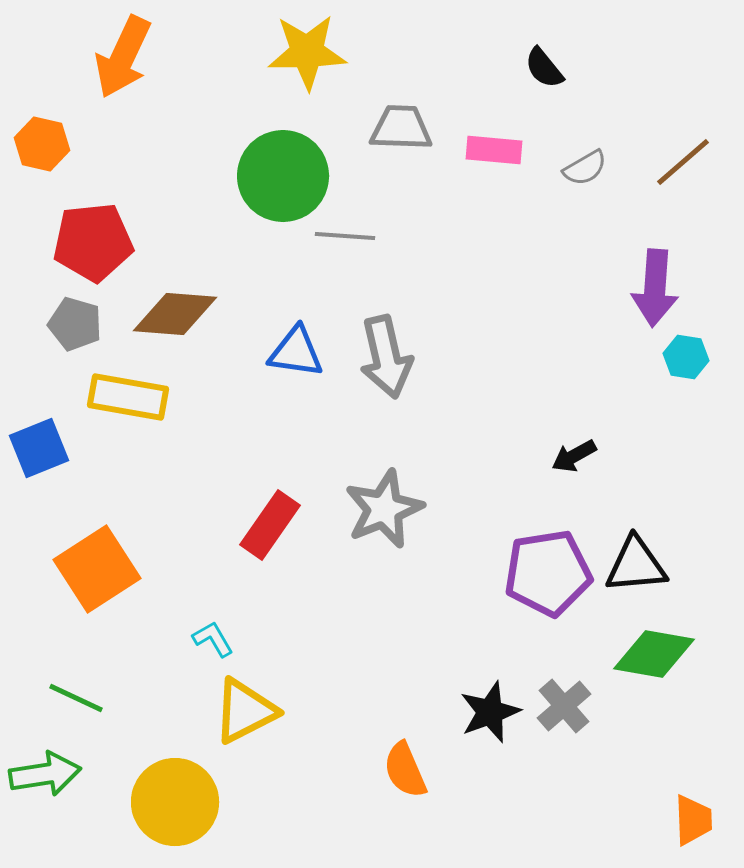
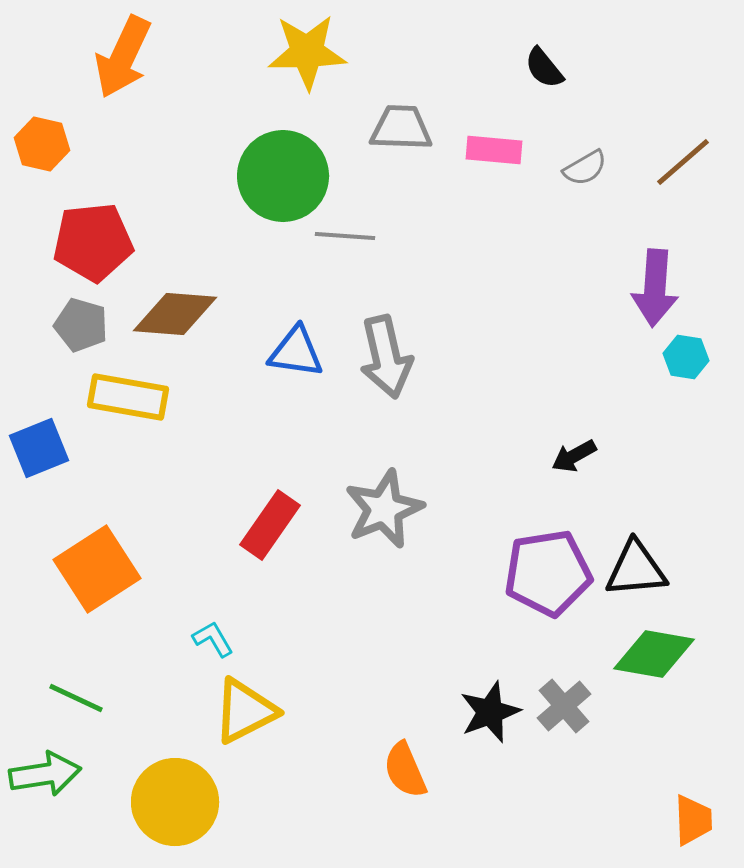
gray pentagon: moved 6 px right, 1 px down
black triangle: moved 4 px down
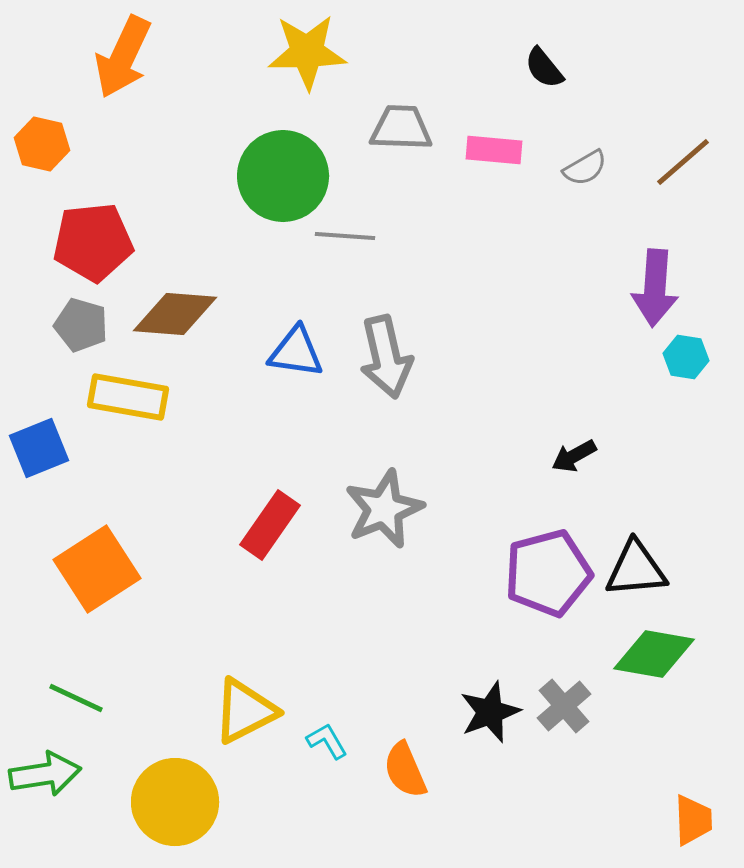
purple pentagon: rotated 6 degrees counterclockwise
cyan L-shape: moved 114 px right, 102 px down
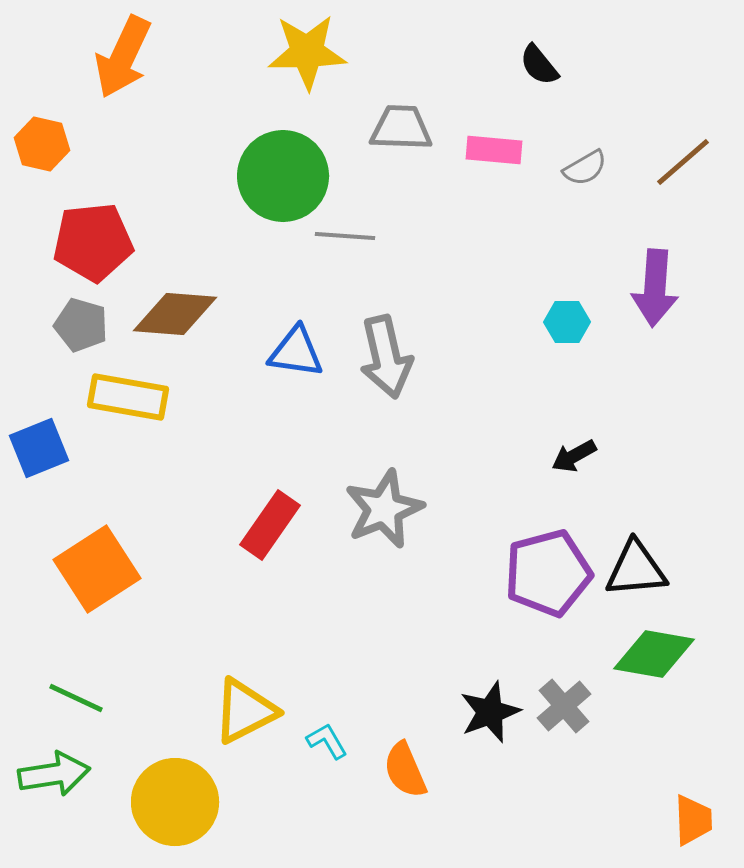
black semicircle: moved 5 px left, 3 px up
cyan hexagon: moved 119 px left, 35 px up; rotated 9 degrees counterclockwise
green arrow: moved 9 px right
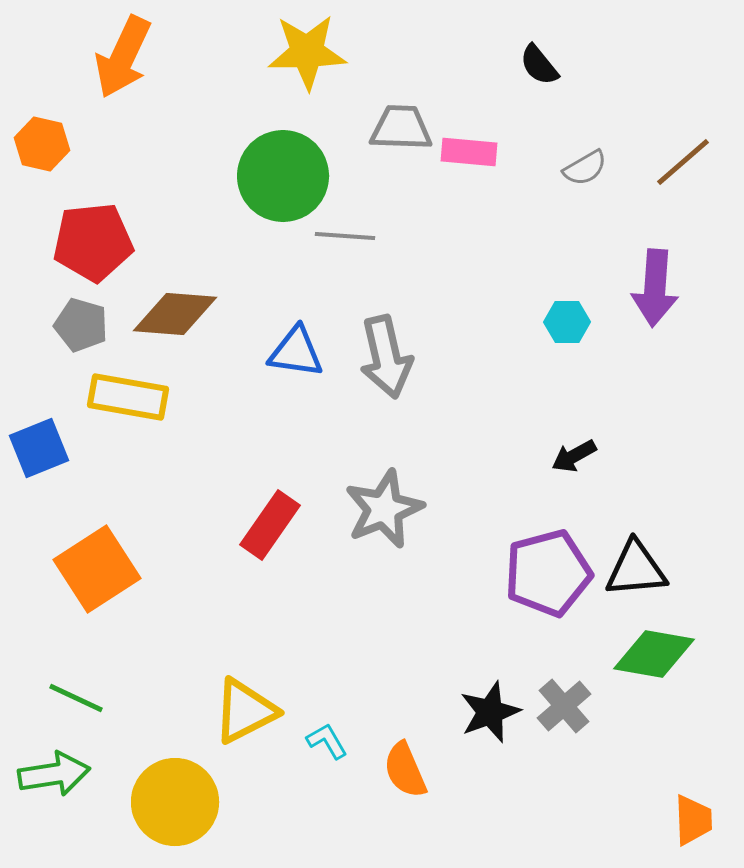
pink rectangle: moved 25 px left, 2 px down
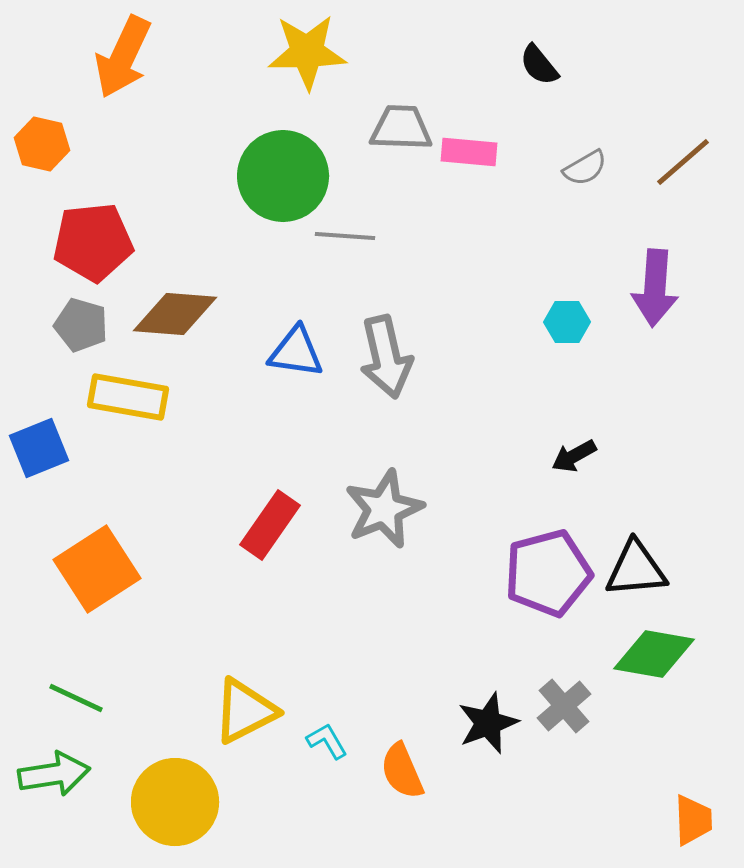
black star: moved 2 px left, 11 px down
orange semicircle: moved 3 px left, 1 px down
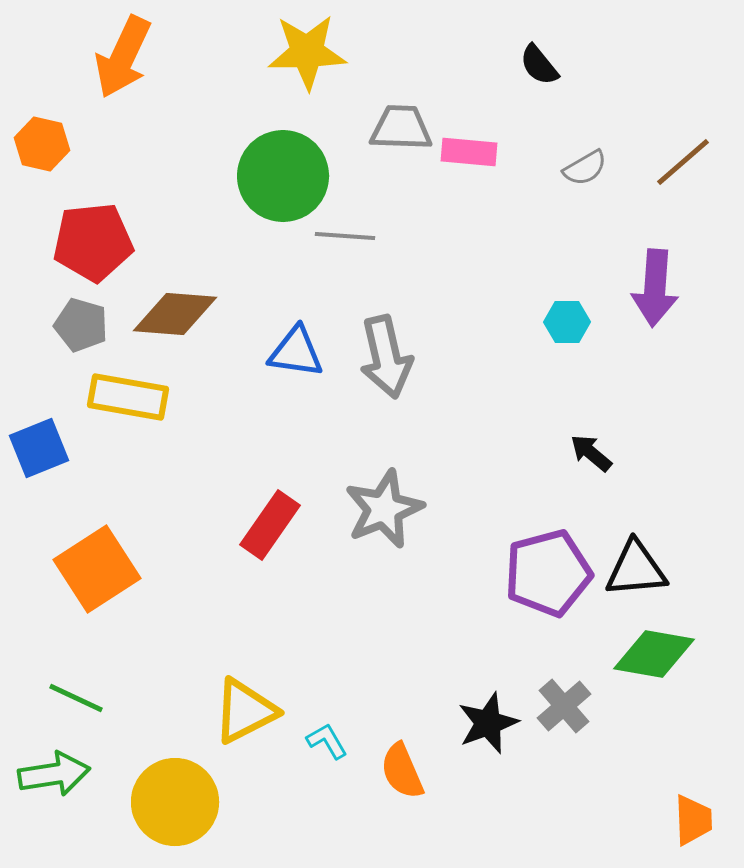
black arrow: moved 17 px right, 3 px up; rotated 69 degrees clockwise
